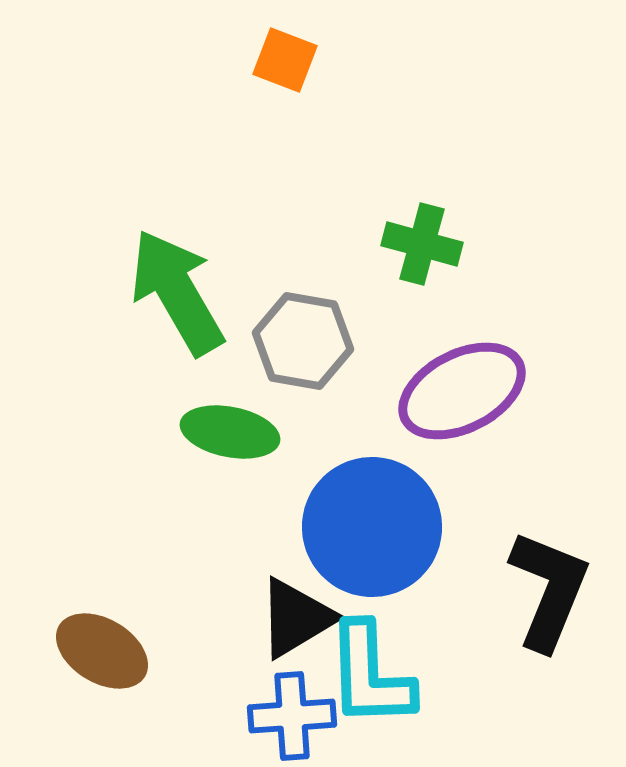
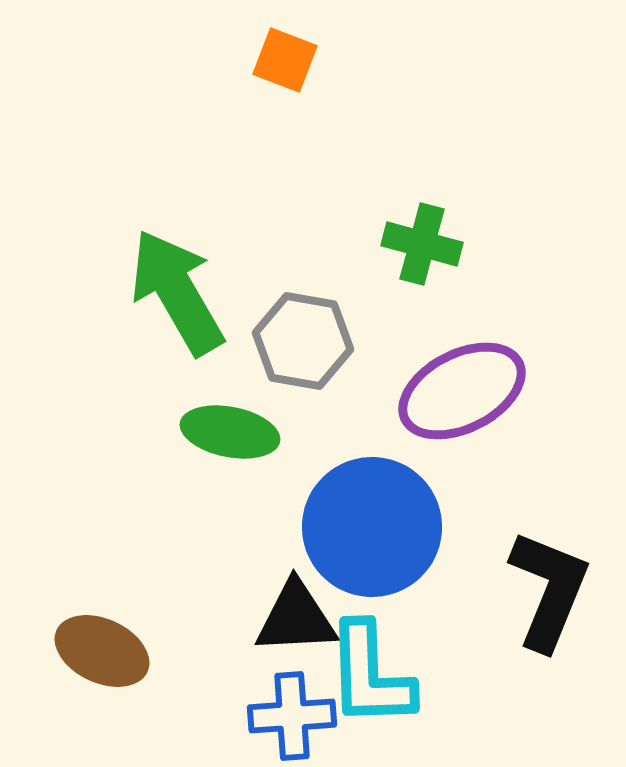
black triangle: rotated 28 degrees clockwise
brown ellipse: rotated 6 degrees counterclockwise
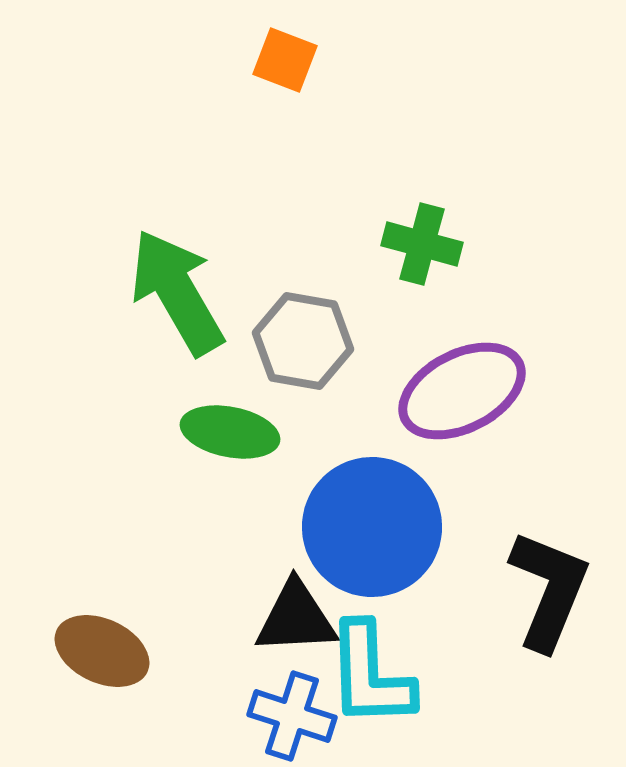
blue cross: rotated 22 degrees clockwise
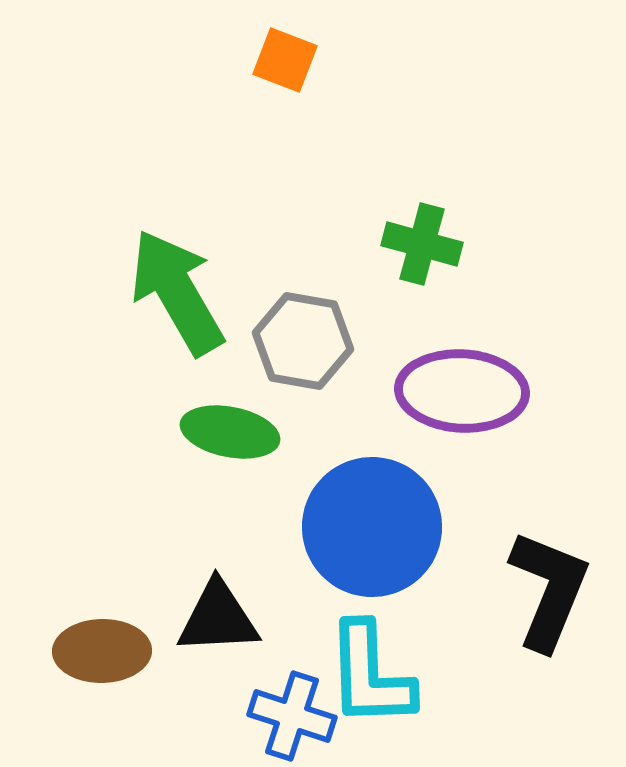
purple ellipse: rotated 30 degrees clockwise
black triangle: moved 78 px left
brown ellipse: rotated 26 degrees counterclockwise
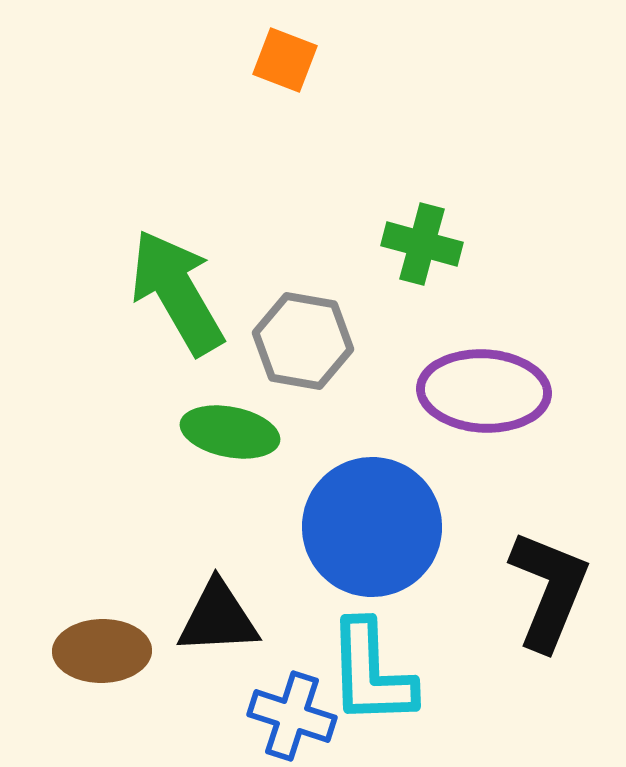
purple ellipse: moved 22 px right
cyan L-shape: moved 1 px right, 2 px up
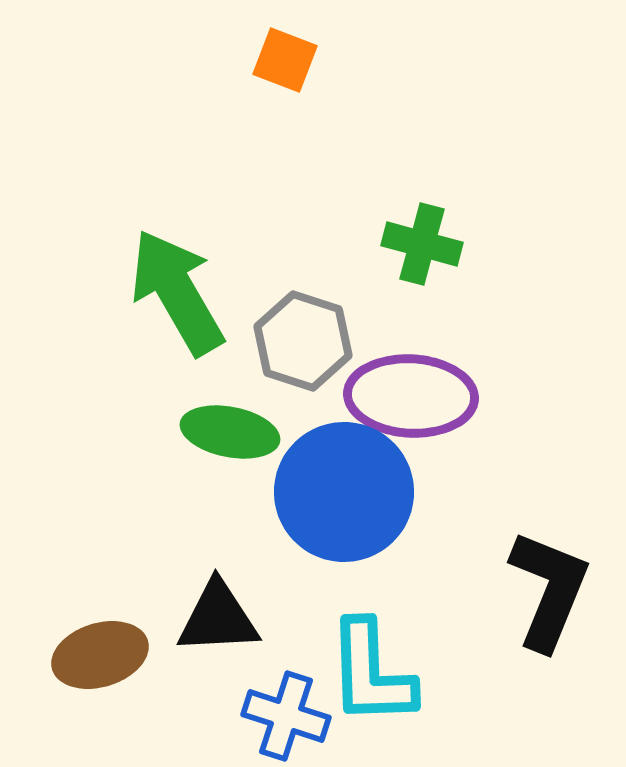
gray hexagon: rotated 8 degrees clockwise
purple ellipse: moved 73 px left, 5 px down
blue circle: moved 28 px left, 35 px up
brown ellipse: moved 2 px left, 4 px down; rotated 16 degrees counterclockwise
blue cross: moved 6 px left
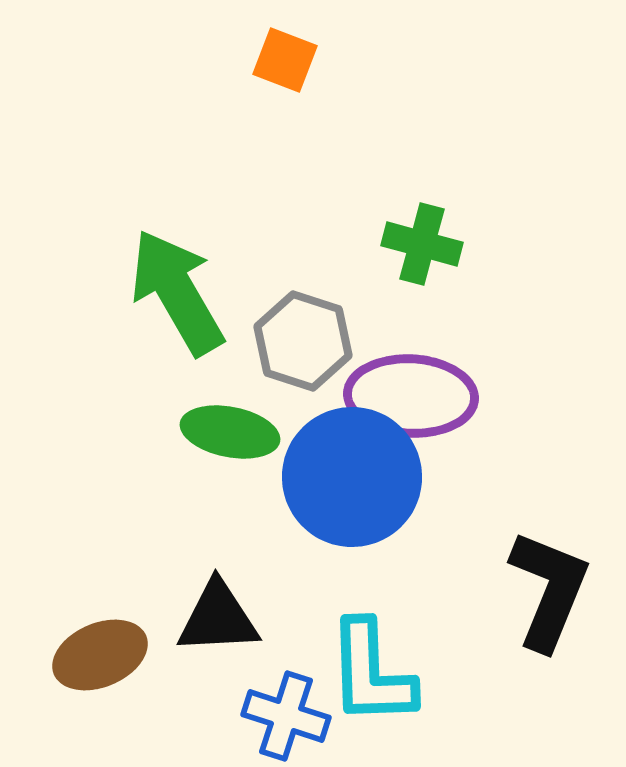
blue circle: moved 8 px right, 15 px up
brown ellipse: rotated 6 degrees counterclockwise
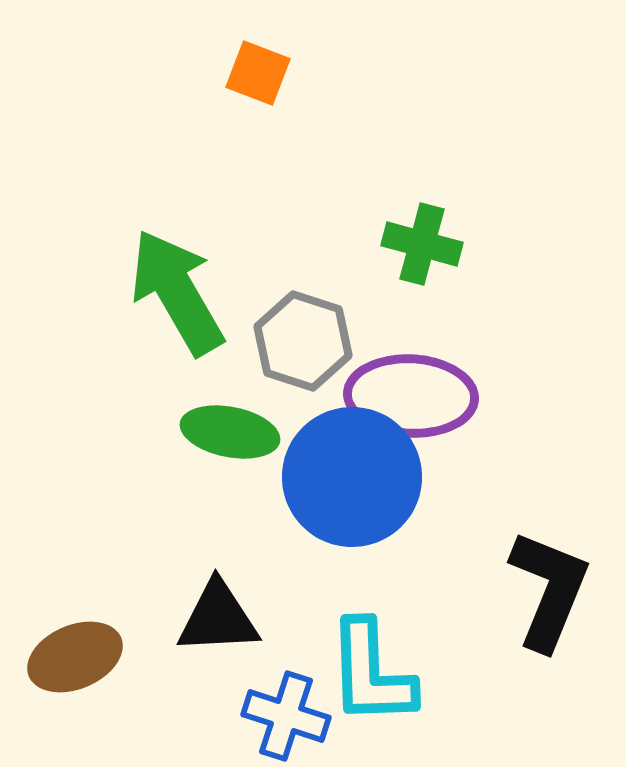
orange square: moved 27 px left, 13 px down
brown ellipse: moved 25 px left, 2 px down
